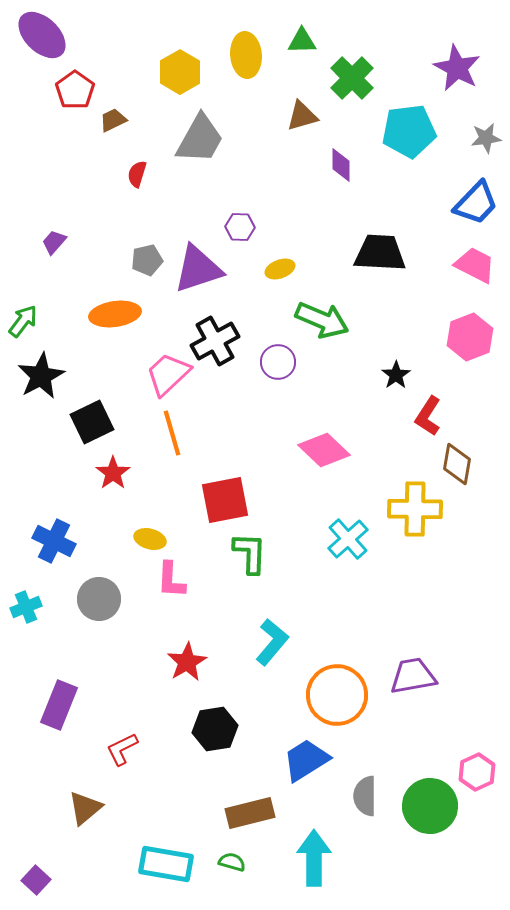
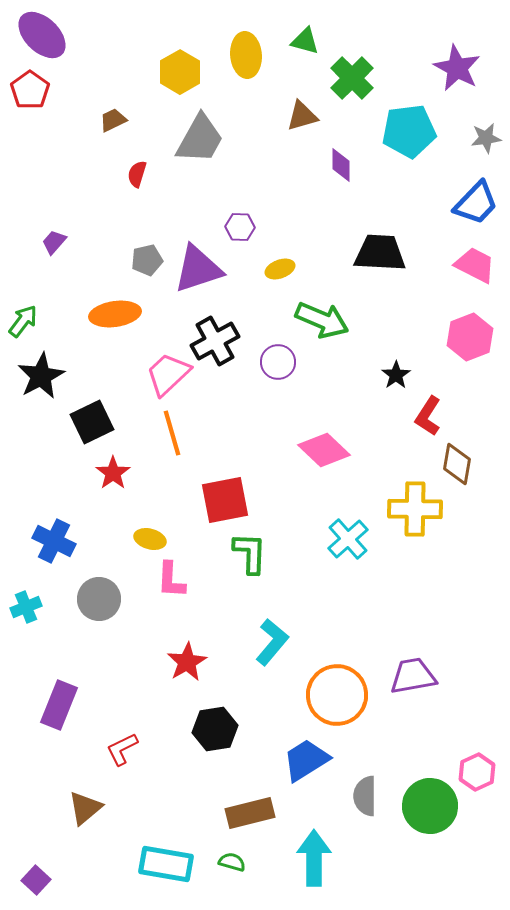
green triangle at (302, 41): moved 3 px right; rotated 16 degrees clockwise
red pentagon at (75, 90): moved 45 px left
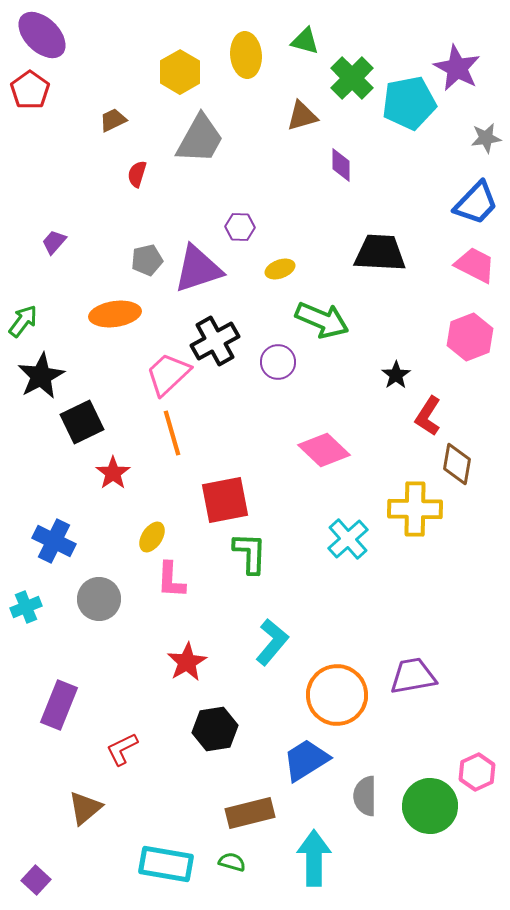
cyan pentagon at (409, 131): moved 28 px up; rotated 4 degrees counterclockwise
black square at (92, 422): moved 10 px left
yellow ellipse at (150, 539): moved 2 px right, 2 px up; rotated 72 degrees counterclockwise
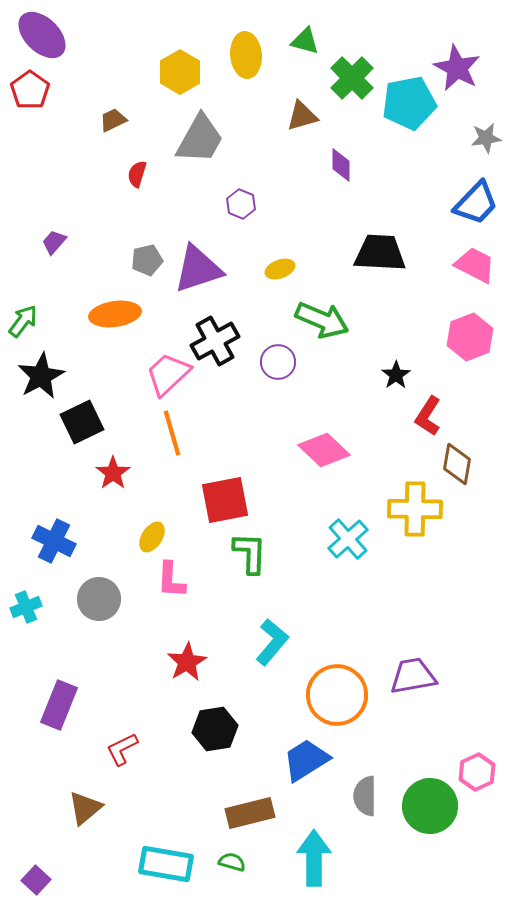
purple hexagon at (240, 227): moved 1 px right, 23 px up; rotated 20 degrees clockwise
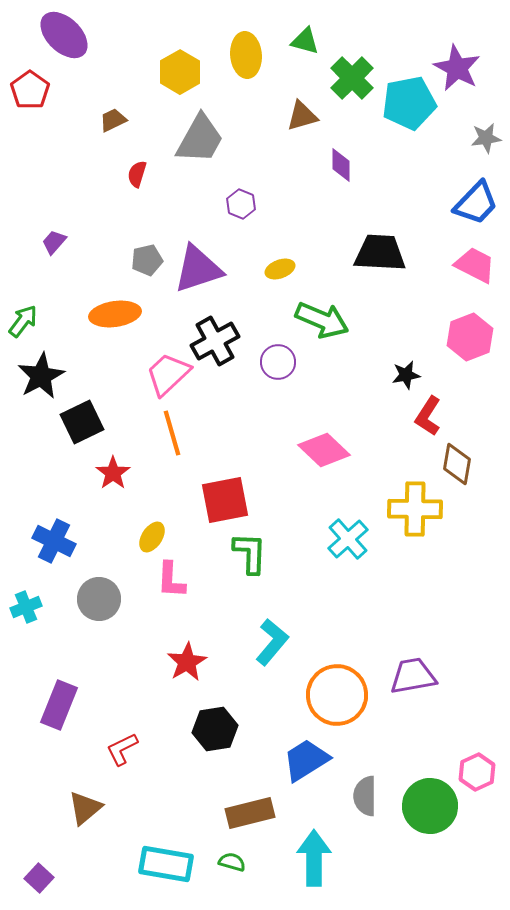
purple ellipse at (42, 35): moved 22 px right
black star at (396, 375): moved 10 px right; rotated 24 degrees clockwise
purple square at (36, 880): moved 3 px right, 2 px up
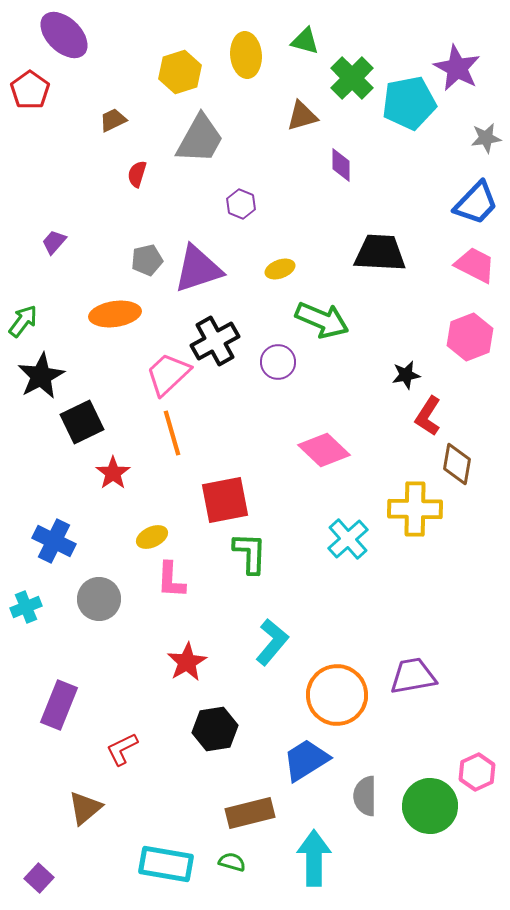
yellow hexagon at (180, 72): rotated 12 degrees clockwise
yellow ellipse at (152, 537): rotated 32 degrees clockwise
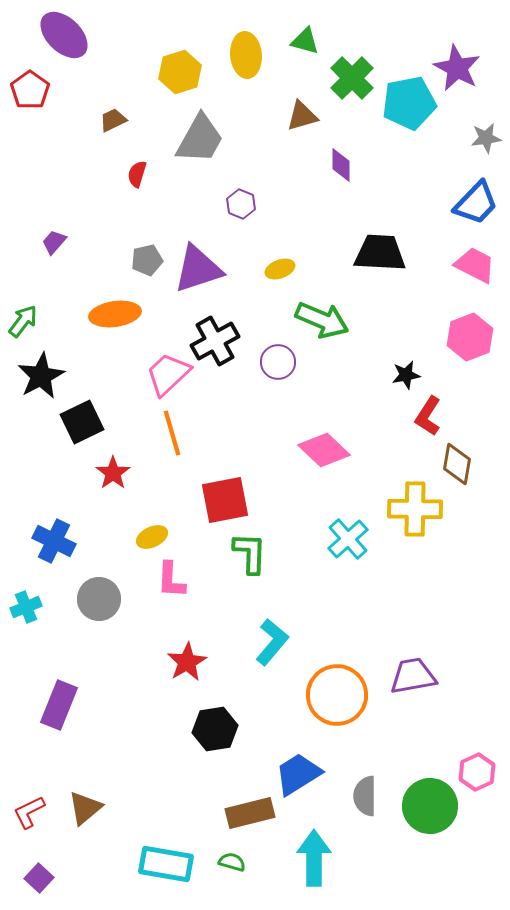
red L-shape at (122, 749): moved 93 px left, 63 px down
blue trapezoid at (306, 760): moved 8 px left, 14 px down
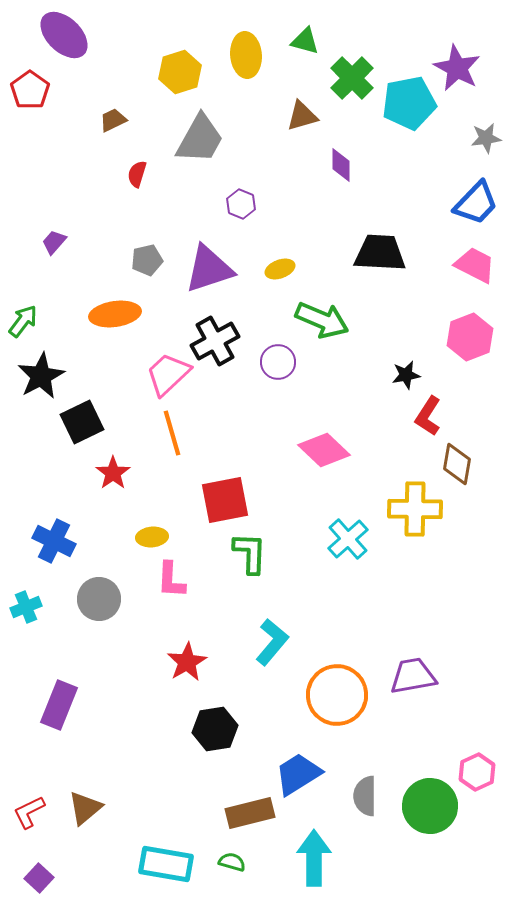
purple triangle at (198, 269): moved 11 px right
yellow ellipse at (152, 537): rotated 20 degrees clockwise
